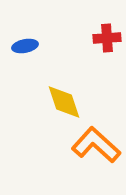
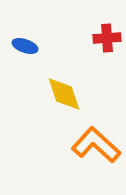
blue ellipse: rotated 30 degrees clockwise
yellow diamond: moved 8 px up
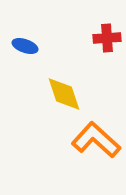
orange L-shape: moved 5 px up
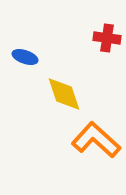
red cross: rotated 12 degrees clockwise
blue ellipse: moved 11 px down
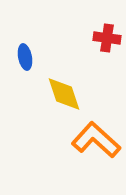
blue ellipse: rotated 60 degrees clockwise
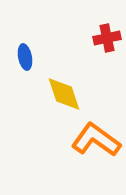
red cross: rotated 20 degrees counterclockwise
orange L-shape: rotated 6 degrees counterclockwise
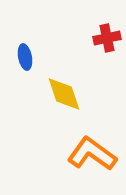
orange L-shape: moved 4 px left, 14 px down
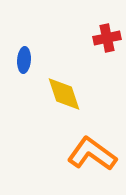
blue ellipse: moved 1 px left, 3 px down; rotated 15 degrees clockwise
